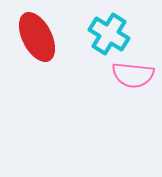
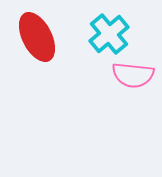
cyan cross: rotated 18 degrees clockwise
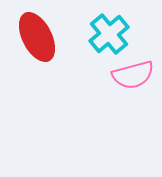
pink semicircle: rotated 21 degrees counterclockwise
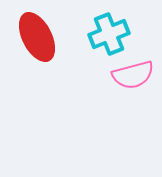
cyan cross: rotated 18 degrees clockwise
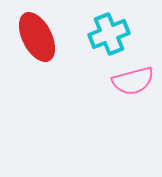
pink semicircle: moved 6 px down
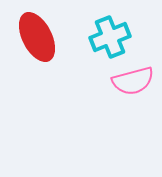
cyan cross: moved 1 px right, 3 px down
